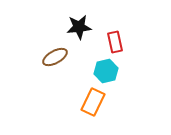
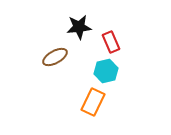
red rectangle: moved 4 px left; rotated 10 degrees counterclockwise
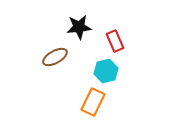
red rectangle: moved 4 px right, 1 px up
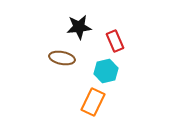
brown ellipse: moved 7 px right, 1 px down; rotated 40 degrees clockwise
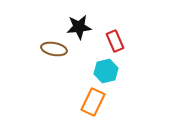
brown ellipse: moved 8 px left, 9 px up
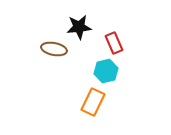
red rectangle: moved 1 px left, 2 px down
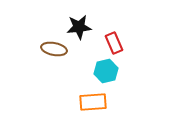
orange rectangle: rotated 60 degrees clockwise
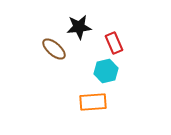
brown ellipse: rotated 30 degrees clockwise
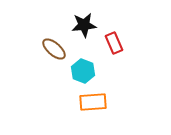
black star: moved 5 px right, 2 px up
cyan hexagon: moved 23 px left; rotated 25 degrees counterclockwise
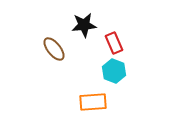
brown ellipse: rotated 10 degrees clockwise
cyan hexagon: moved 31 px right
